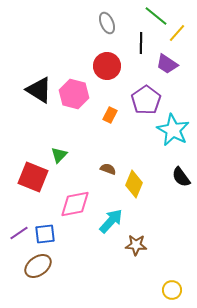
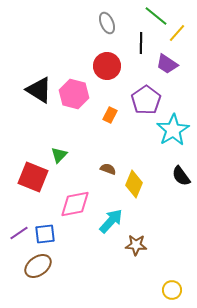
cyan star: rotated 12 degrees clockwise
black semicircle: moved 1 px up
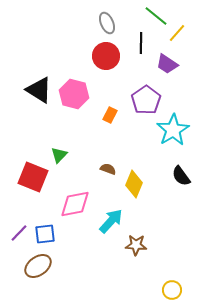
red circle: moved 1 px left, 10 px up
purple line: rotated 12 degrees counterclockwise
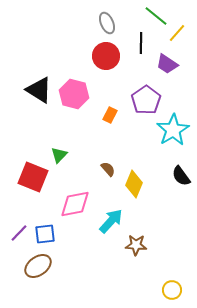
brown semicircle: rotated 28 degrees clockwise
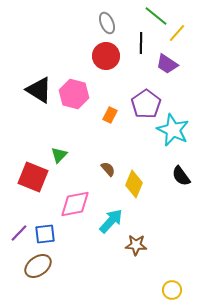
purple pentagon: moved 4 px down
cyan star: rotated 16 degrees counterclockwise
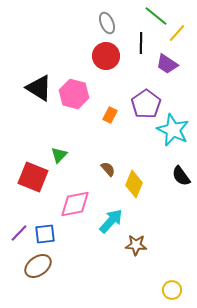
black triangle: moved 2 px up
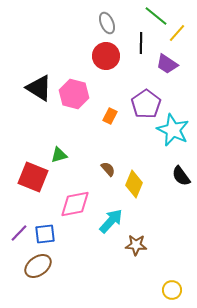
orange rectangle: moved 1 px down
green triangle: rotated 30 degrees clockwise
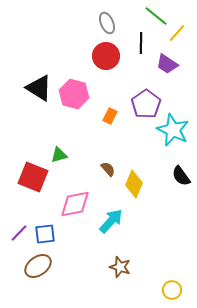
brown star: moved 16 px left, 22 px down; rotated 15 degrees clockwise
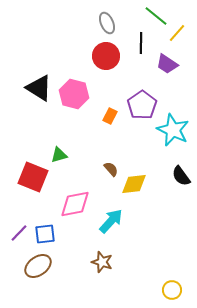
purple pentagon: moved 4 px left, 1 px down
brown semicircle: moved 3 px right
yellow diamond: rotated 60 degrees clockwise
brown star: moved 18 px left, 5 px up
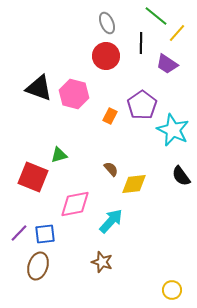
black triangle: rotated 12 degrees counterclockwise
brown ellipse: rotated 36 degrees counterclockwise
